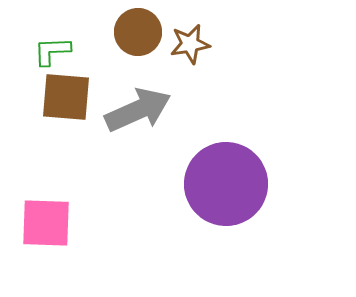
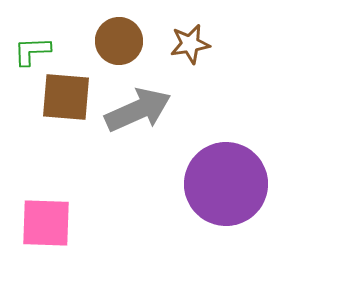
brown circle: moved 19 px left, 9 px down
green L-shape: moved 20 px left
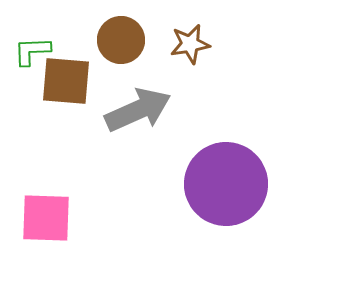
brown circle: moved 2 px right, 1 px up
brown square: moved 16 px up
pink square: moved 5 px up
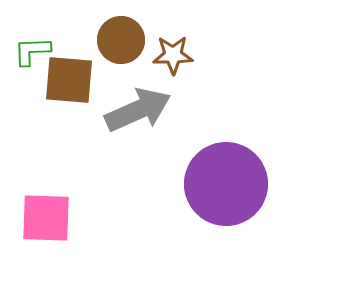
brown star: moved 17 px left, 11 px down; rotated 9 degrees clockwise
brown square: moved 3 px right, 1 px up
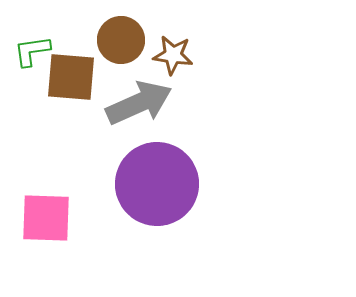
green L-shape: rotated 6 degrees counterclockwise
brown star: rotated 9 degrees clockwise
brown square: moved 2 px right, 3 px up
gray arrow: moved 1 px right, 7 px up
purple circle: moved 69 px left
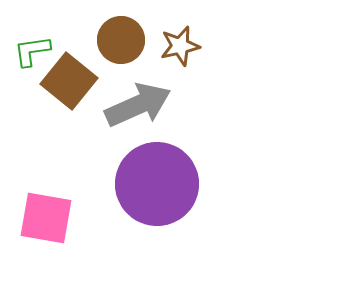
brown star: moved 7 px right, 9 px up; rotated 21 degrees counterclockwise
brown square: moved 2 px left, 4 px down; rotated 34 degrees clockwise
gray arrow: moved 1 px left, 2 px down
pink square: rotated 8 degrees clockwise
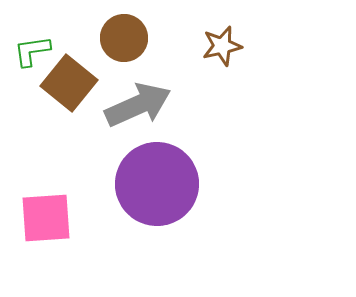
brown circle: moved 3 px right, 2 px up
brown star: moved 42 px right
brown square: moved 2 px down
pink square: rotated 14 degrees counterclockwise
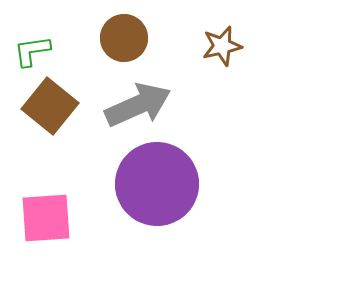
brown square: moved 19 px left, 23 px down
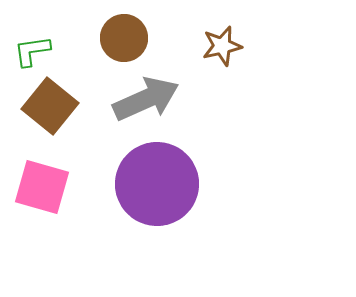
gray arrow: moved 8 px right, 6 px up
pink square: moved 4 px left, 31 px up; rotated 20 degrees clockwise
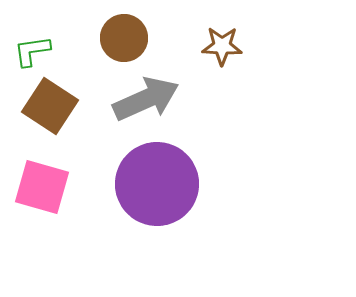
brown star: rotated 15 degrees clockwise
brown square: rotated 6 degrees counterclockwise
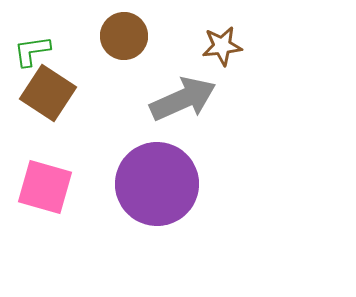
brown circle: moved 2 px up
brown star: rotated 9 degrees counterclockwise
gray arrow: moved 37 px right
brown square: moved 2 px left, 13 px up
pink square: moved 3 px right
